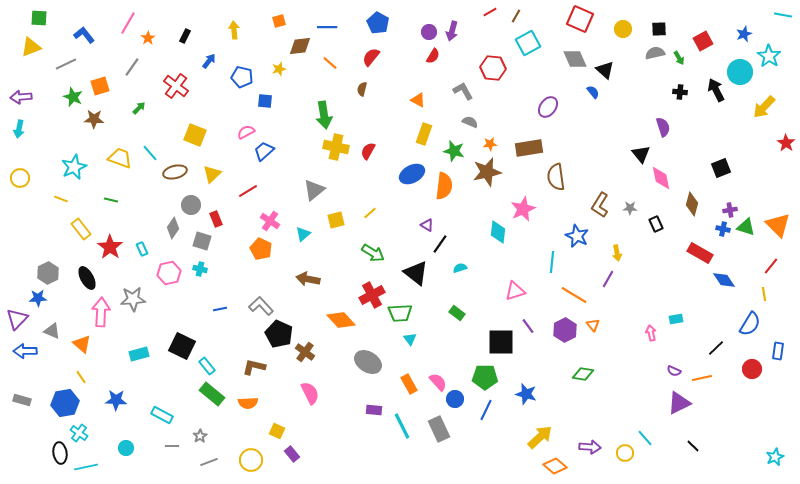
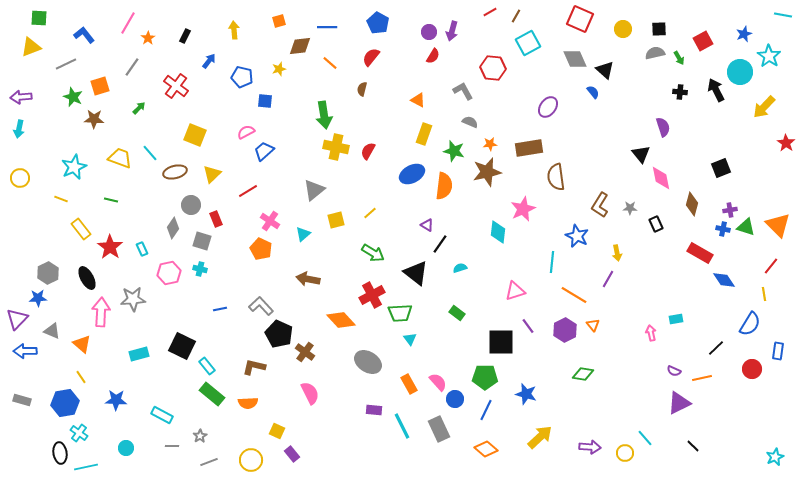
orange diamond at (555, 466): moved 69 px left, 17 px up
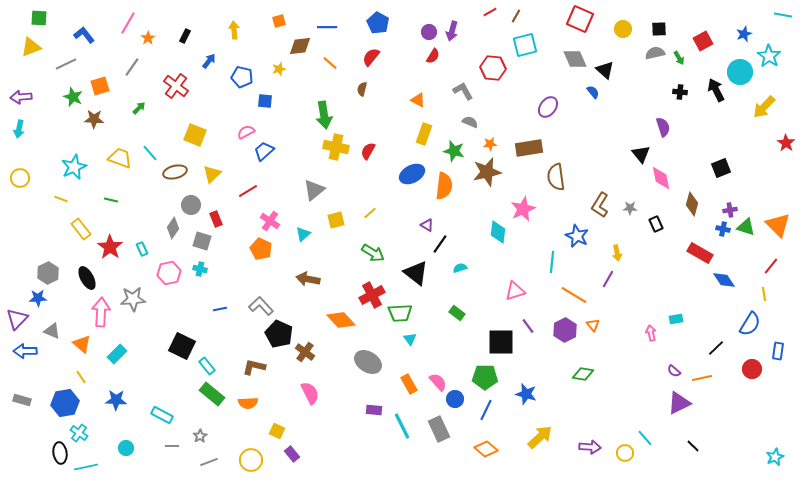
cyan square at (528, 43): moved 3 px left, 2 px down; rotated 15 degrees clockwise
cyan rectangle at (139, 354): moved 22 px left; rotated 30 degrees counterclockwise
purple semicircle at (674, 371): rotated 16 degrees clockwise
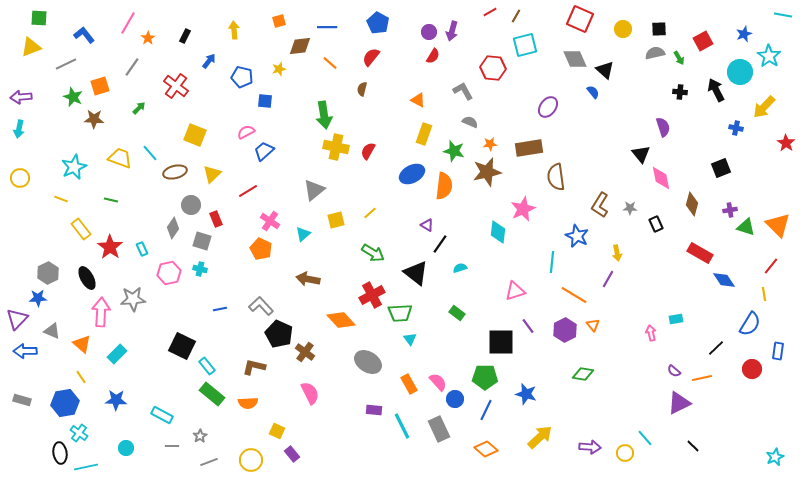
blue cross at (723, 229): moved 13 px right, 101 px up
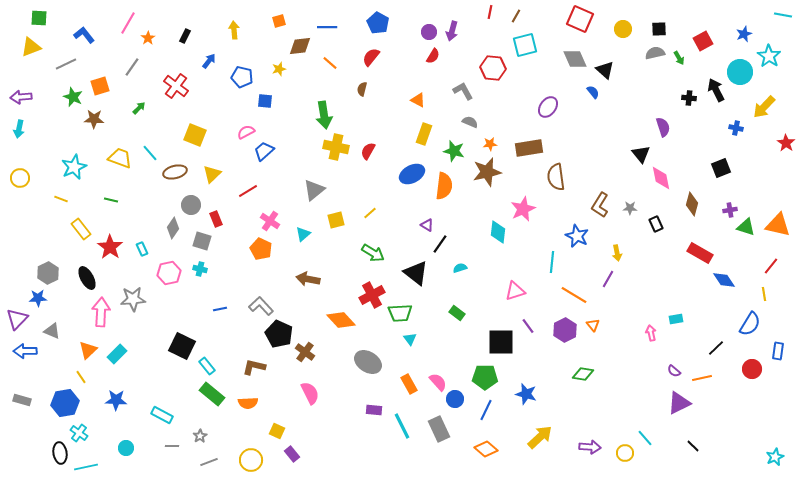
red line at (490, 12): rotated 48 degrees counterclockwise
black cross at (680, 92): moved 9 px right, 6 px down
orange triangle at (778, 225): rotated 32 degrees counterclockwise
orange triangle at (82, 344): moved 6 px right, 6 px down; rotated 36 degrees clockwise
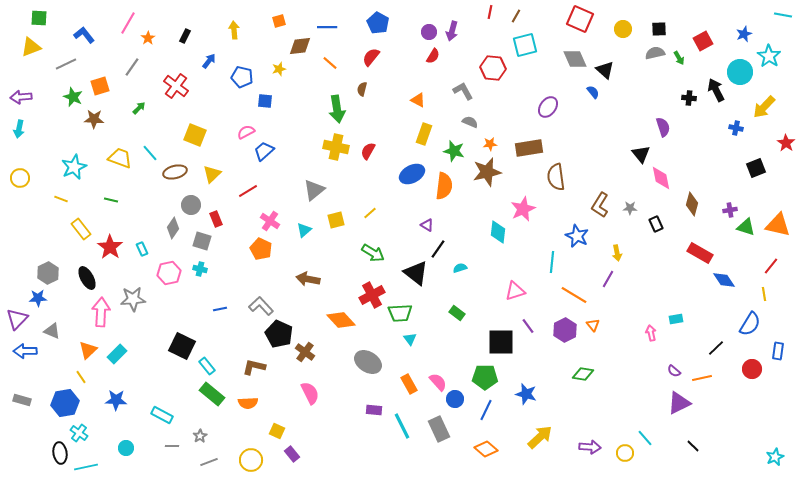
green arrow at (324, 115): moved 13 px right, 6 px up
black square at (721, 168): moved 35 px right
cyan triangle at (303, 234): moved 1 px right, 4 px up
black line at (440, 244): moved 2 px left, 5 px down
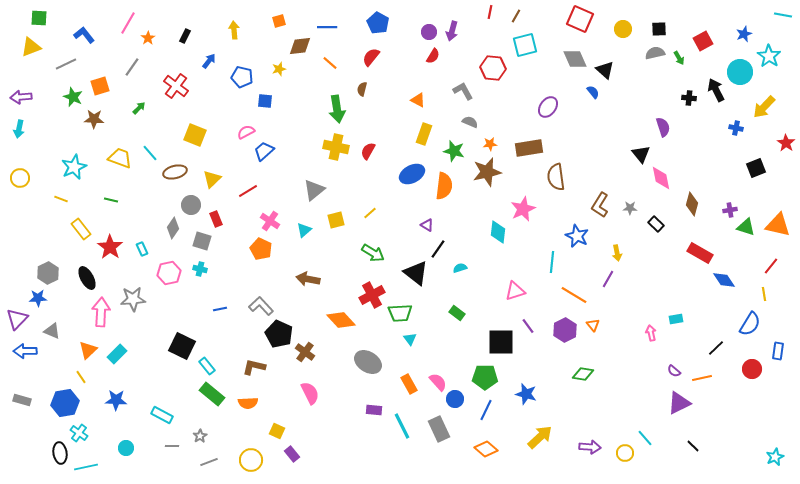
yellow triangle at (212, 174): moved 5 px down
black rectangle at (656, 224): rotated 21 degrees counterclockwise
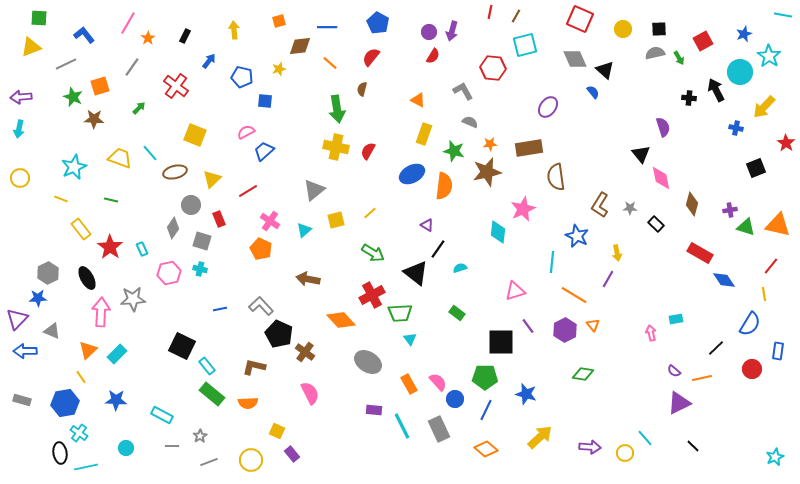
red rectangle at (216, 219): moved 3 px right
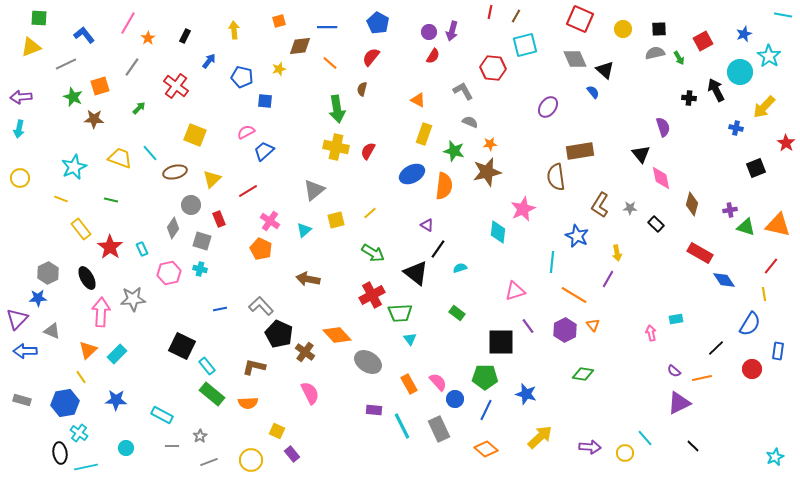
brown rectangle at (529, 148): moved 51 px right, 3 px down
orange diamond at (341, 320): moved 4 px left, 15 px down
